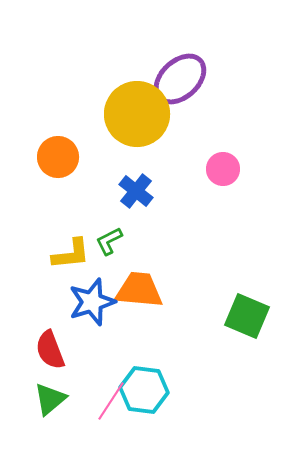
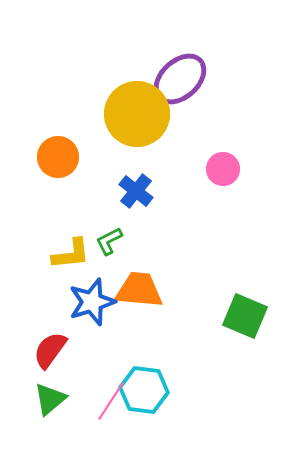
green square: moved 2 px left
red semicircle: rotated 57 degrees clockwise
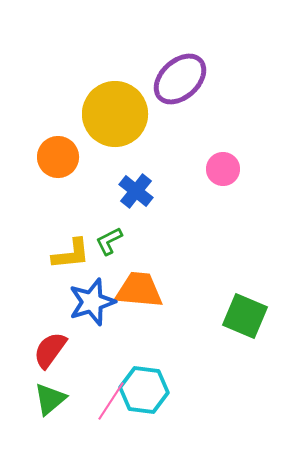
yellow circle: moved 22 px left
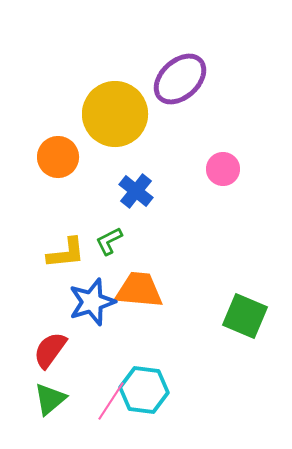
yellow L-shape: moved 5 px left, 1 px up
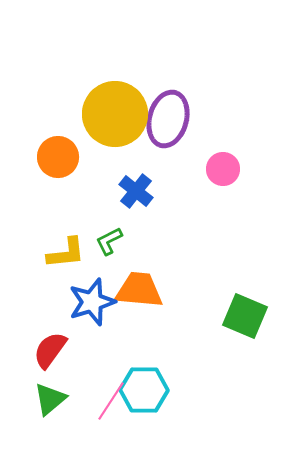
purple ellipse: moved 12 px left, 40 px down; rotated 32 degrees counterclockwise
cyan hexagon: rotated 6 degrees counterclockwise
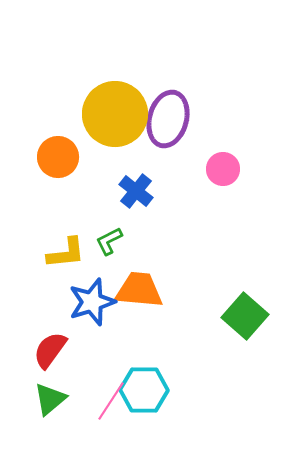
green square: rotated 18 degrees clockwise
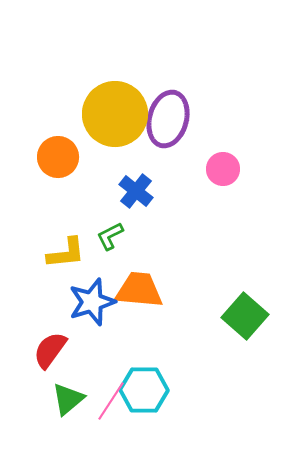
green L-shape: moved 1 px right, 5 px up
green triangle: moved 18 px right
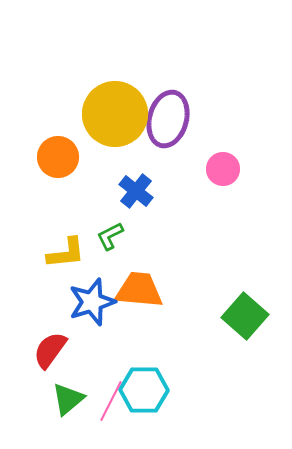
pink line: rotated 6 degrees counterclockwise
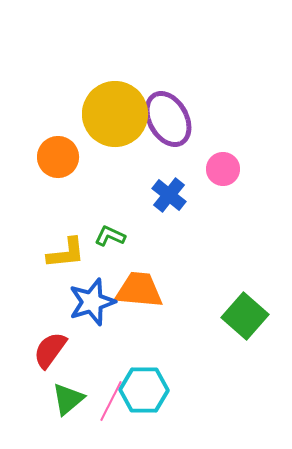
purple ellipse: rotated 44 degrees counterclockwise
blue cross: moved 33 px right, 4 px down
green L-shape: rotated 52 degrees clockwise
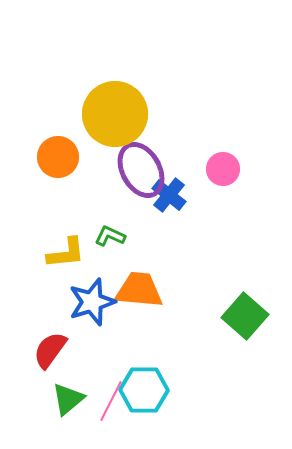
purple ellipse: moved 27 px left, 51 px down
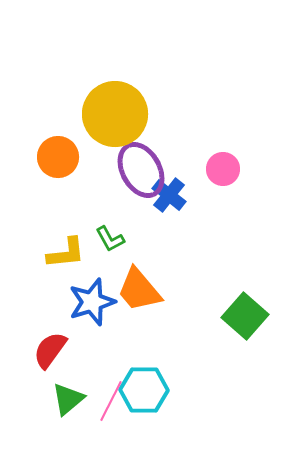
green L-shape: moved 3 px down; rotated 144 degrees counterclockwise
orange trapezoid: rotated 135 degrees counterclockwise
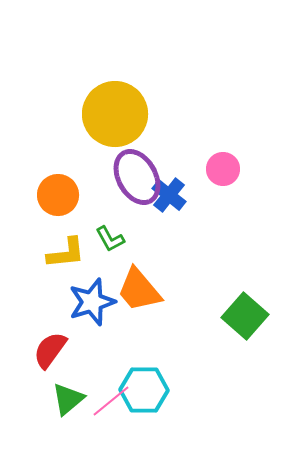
orange circle: moved 38 px down
purple ellipse: moved 4 px left, 7 px down
pink line: rotated 24 degrees clockwise
